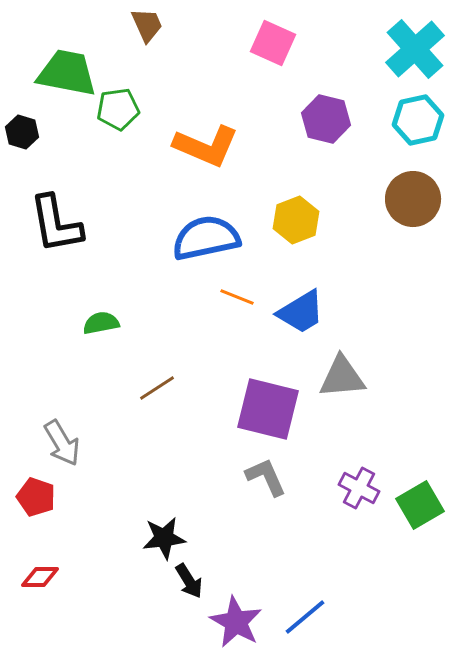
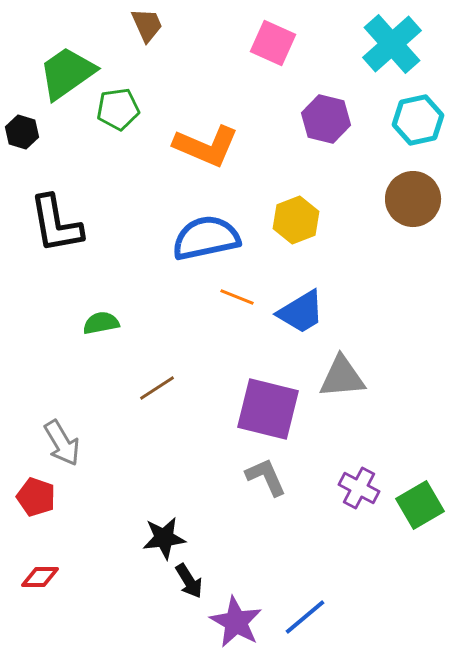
cyan cross: moved 23 px left, 5 px up
green trapezoid: rotated 46 degrees counterclockwise
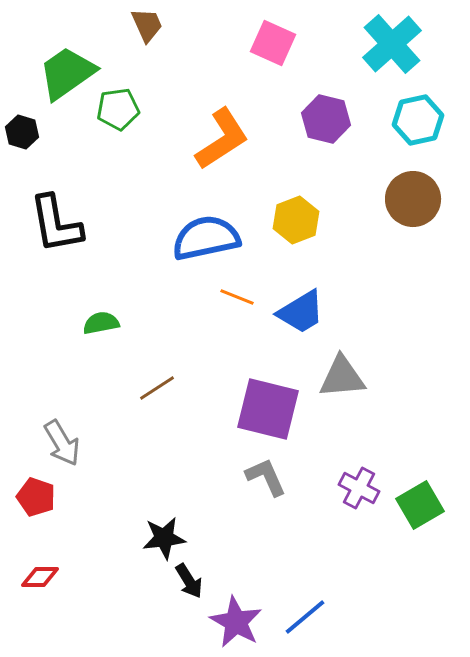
orange L-shape: moved 16 px right, 7 px up; rotated 56 degrees counterclockwise
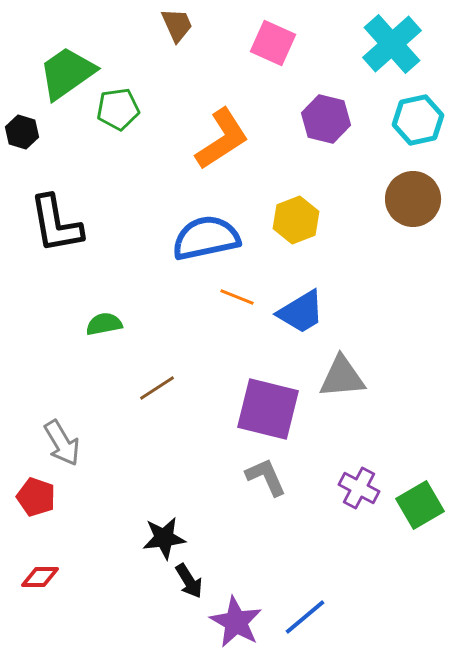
brown trapezoid: moved 30 px right
green semicircle: moved 3 px right, 1 px down
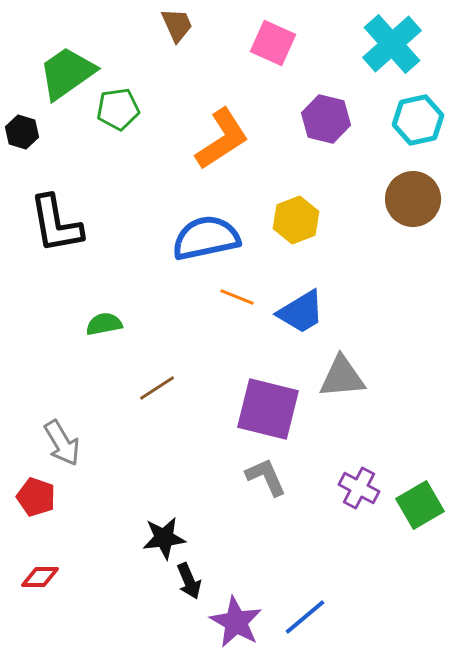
black arrow: rotated 9 degrees clockwise
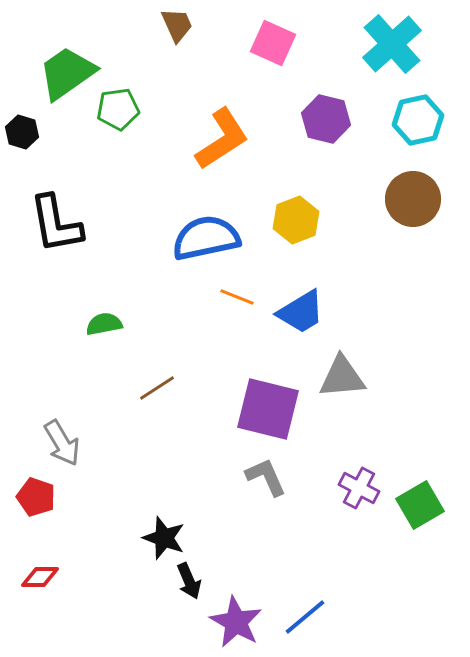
black star: rotated 27 degrees clockwise
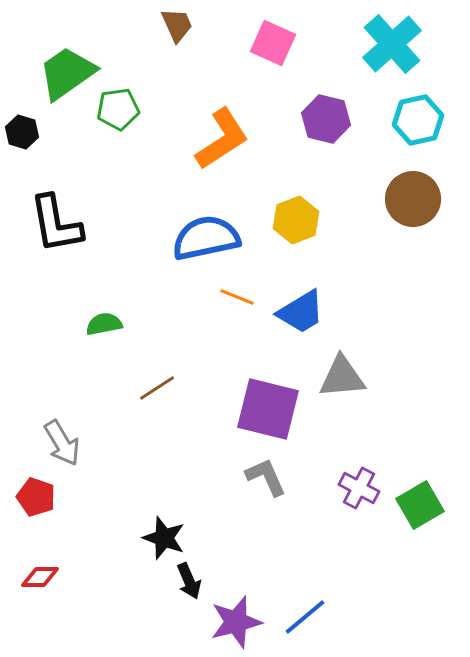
purple star: rotated 28 degrees clockwise
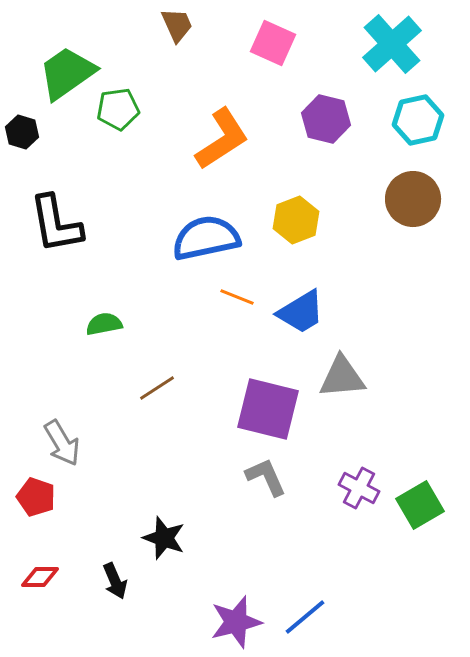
black arrow: moved 74 px left
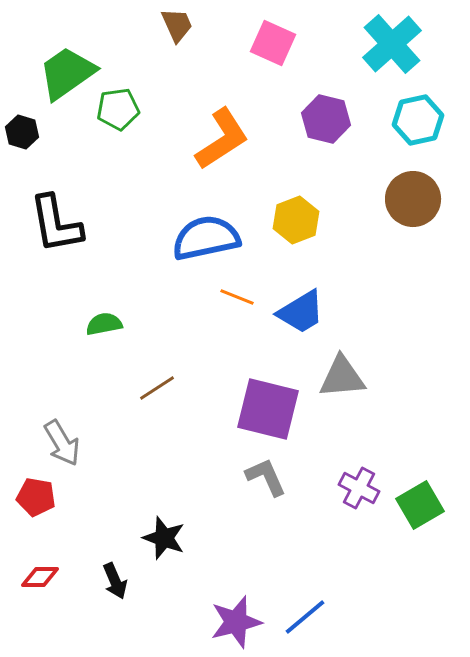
red pentagon: rotated 9 degrees counterclockwise
